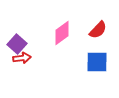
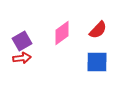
purple square: moved 5 px right, 3 px up; rotated 18 degrees clockwise
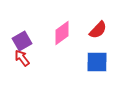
red arrow: rotated 120 degrees counterclockwise
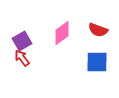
red semicircle: rotated 66 degrees clockwise
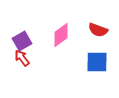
pink diamond: moved 1 px left, 2 px down
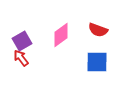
red arrow: moved 1 px left
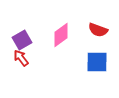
purple square: moved 1 px up
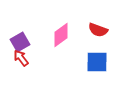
purple square: moved 2 px left, 2 px down
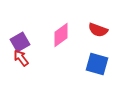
blue square: moved 2 px down; rotated 15 degrees clockwise
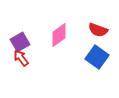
pink diamond: moved 2 px left
blue square: moved 7 px up; rotated 20 degrees clockwise
